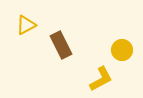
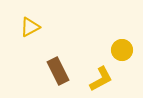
yellow triangle: moved 4 px right, 2 px down
brown rectangle: moved 3 px left, 26 px down
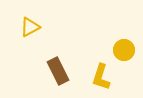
yellow circle: moved 2 px right
yellow L-shape: moved 2 px up; rotated 136 degrees clockwise
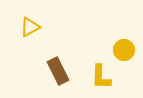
yellow L-shape: rotated 16 degrees counterclockwise
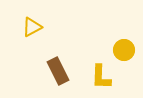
yellow triangle: moved 2 px right
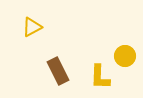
yellow circle: moved 1 px right, 6 px down
yellow L-shape: moved 1 px left
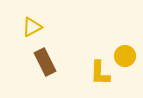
brown rectangle: moved 13 px left, 9 px up
yellow L-shape: moved 4 px up
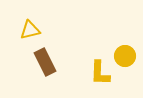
yellow triangle: moved 2 px left, 3 px down; rotated 15 degrees clockwise
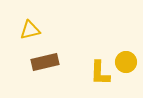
yellow circle: moved 1 px right, 6 px down
brown rectangle: rotated 76 degrees counterclockwise
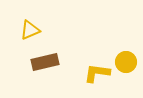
yellow triangle: rotated 10 degrees counterclockwise
yellow L-shape: moved 3 px left; rotated 96 degrees clockwise
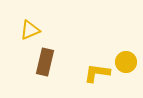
brown rectangle: rotated 64 degrees counterclockwise
